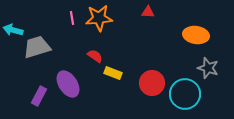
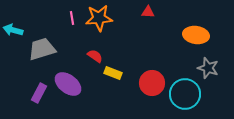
gray trapezoid: moved 5 px right, 2 px down
purple ellipse: rotated 20 degrees counterclockwise
purple rectangle: moved 3 px up
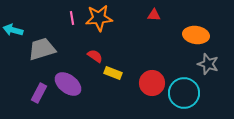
red triangle: moved 6 px right, 3 px down
gray star: moved 4 px up
cyan circle: moved 1 px left, 1 px up
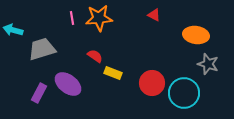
red triangle: rotated 24 degrees clockwise
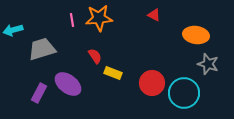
pink line: moved 2 px down
cyan arrow: rotated 30 degrees counterclockwise
red semicircle: rotated 21 degrees clockwise
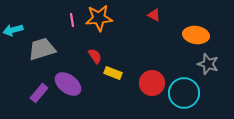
purple rectangle: rotated 12 degrees clockwise
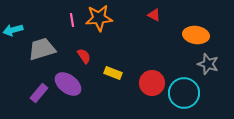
red semicircle: moved 11 px left
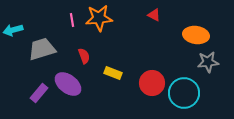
red semicircle: rotated 14 degrees clockwise
gray star: moved 2 px up; rotated 25 degrees counterclockwise
